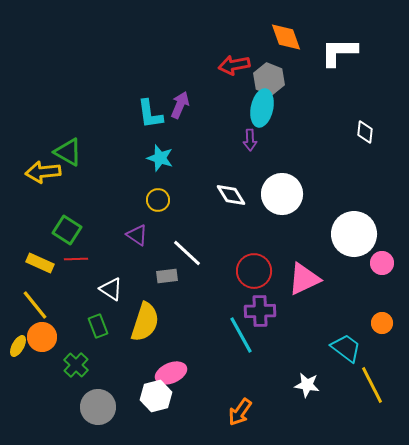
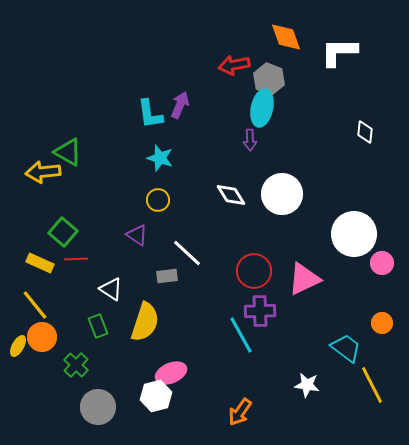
green square at (67, 230): moved 4 px left, 2 px down; rotated 8 degrees clockwise
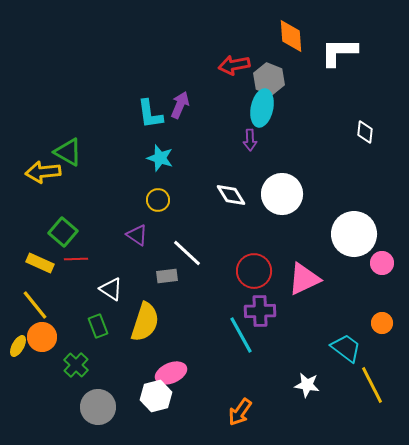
orange diamond at (286, 37): moved 5 px right, 1 px up; rotated 16 degrees clockwise
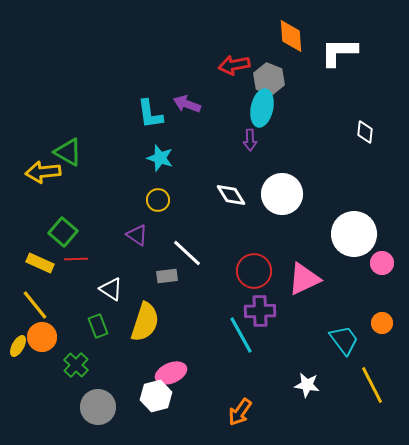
purple arrow at (180, 105): moved 7 px right, 1 px up; rotated 92 degrees counterclockwise
cyan trapezoid at (346, 348): moved 2 px left, 8 px up; rotated 16 degrees clockwise
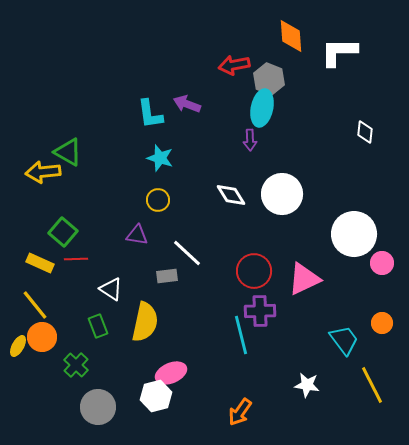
purple triangle at (137, 235): rotated 25 degrees counterclockwise
yellow semicircle at (145, 322): rotated 6 degrees counterclockwise
cyan line at (241, 335): rotated 15 degrees clockwise
